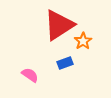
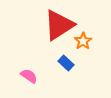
blue rectangle: moved 1 px right; rotated 63 degrees clockwise
pink semicircle: moved 1 px left, 1 px down
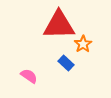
red triangle: rotated 32 degrees clockwise
orange star: moved 3 px down
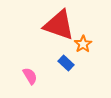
red triangle: rotated 20 degrees clockwise
pink semicircle: moved 1 px right; rotated 24 degrees clockwise
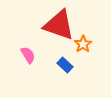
blue rectangle: moved 1 px left, 2 px down
pink semicircle: moved 2 px left, 21 px up
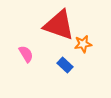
orange star: rotated 24 degrees clockwise
pink semicircle: moved 2 px left, 1 px up
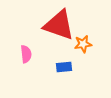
pink semicircle: rotated 24 degrees clockwise
blue rectangle: moved 1 px left, 2 px down; rotated 49 degrees counterclockwise
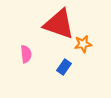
red triangle: moved 1 px up
blue rectangle: rotated 49 degrees counterclockwise
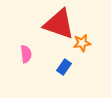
orange star: moved 1 px left, 1 px up
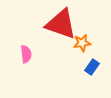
red triangle: moved 2 px right
blue rectangle: moved 28 px right
